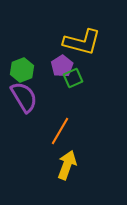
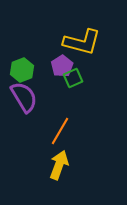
yellow arrow: moved 8 px left
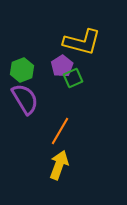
purple semicircle: moved 1 px right, 2 px down
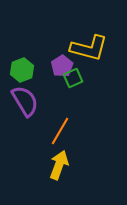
yellow L-shape: moved 7 px right, 6 px down
purple semicircle: moved 2 px down
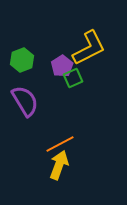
yellow L-shape: rotated 42 degrees counterclockwise
green hexagon: moved 10 px up
orange line: moved 13 px down; rotated 32 degrees clockwise
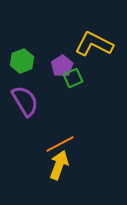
yellow L-shape: moved 5 px right, 4 px up; rotated 126 degrees counterclockwise
green hexagon: moved 1 px down
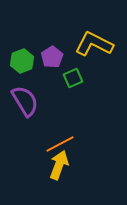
purple pentagon: moved 10 px left, 9 px up
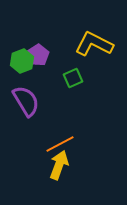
purple pentagon: moved 14 px left, 2 px up
purple semicircle: moved 1 px right
